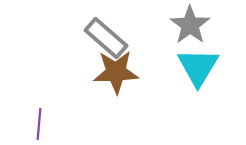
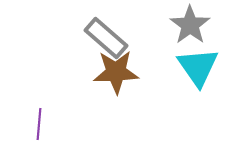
cyan triangle: rotated 6 degrees counterclockwise
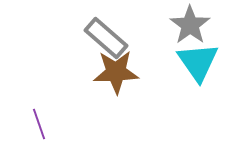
cyan triangle: moved 5 px up
purple line: rotated 24 degrees counterclockwise
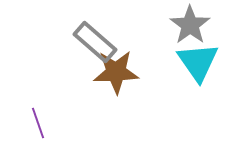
gray rectangle: moved 11 px left, 4 px down
purple line: moved 1 px left, 1 px up
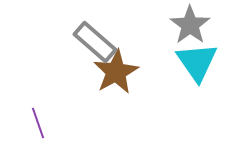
cyan triangle: moved 1 px left
brown star: rotated 27 degrees counterclockwise
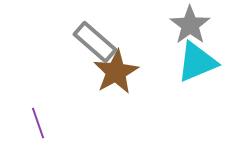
cyan triangle: rotated 42 degrees clockwise
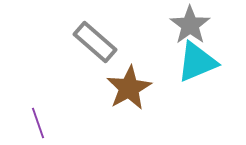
brown star: moved 13 px right, 16 px down
